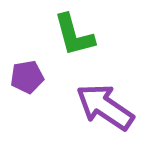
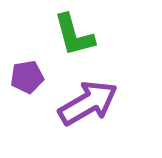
purple arrow: moved 17 px left, 4 px up; rotated 116 degrees clockwise
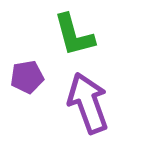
purple arrow: rotated 80 degrees counterclockwise
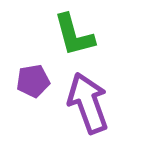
purple pentagon: moved 6 px right, 4 px down
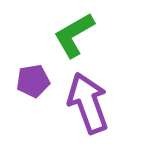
green L-shape: rotated 75 degrees clockwise
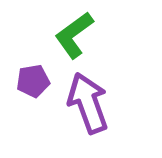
green L-shape: rotated 6 degrees counterclockwise
